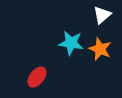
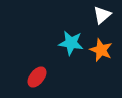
orange star: moved 1 px right, 1 px down
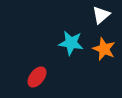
white triangle: moved 1 px left
orange star: moved 3 px right, 1 px up
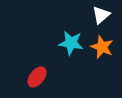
orange star: moved 2 px left, 2 px up
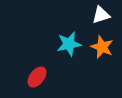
white triangle: rotated 24 degrees clockwise
cyan star: moved 2 px left, 1 px down; rotated 20 degrees counterclockwise
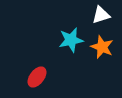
cyan star: moved 2 px right, 4 px up
